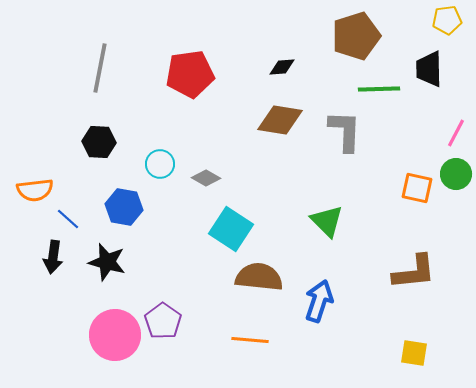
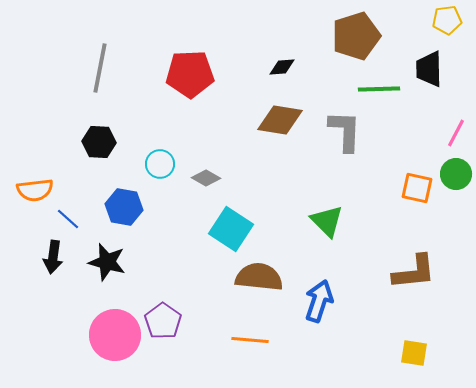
red pentagon: rotated 6 degrees clockwise
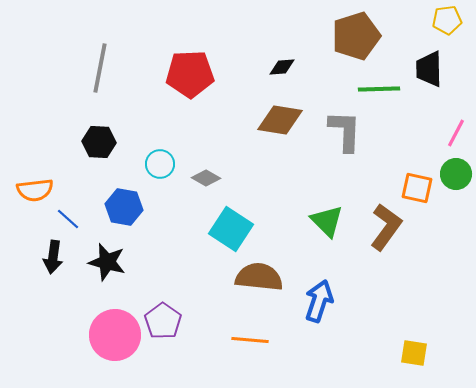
brown L-shape: moved 28 px left, 45 px up; rotated 48 degrees counterclockwise
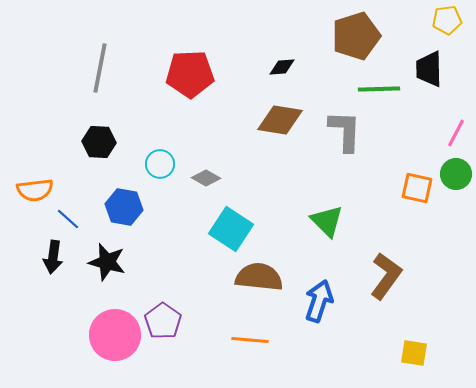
brown L-shape: moved 49 px down
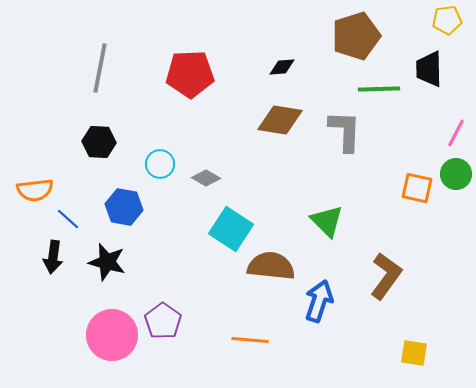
brown semicircle: moved 12 px right, 11 px up
pink circle: moved 3 px left
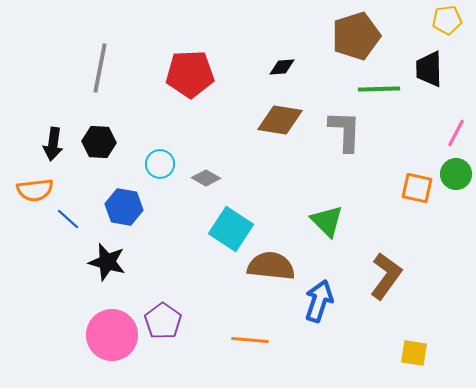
black arrow: moved 113 px up
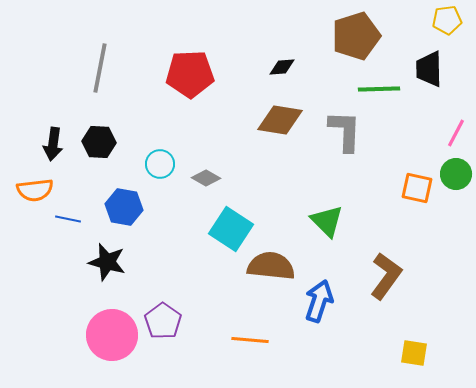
blue line: rotated 30 degrees counterclockwise
